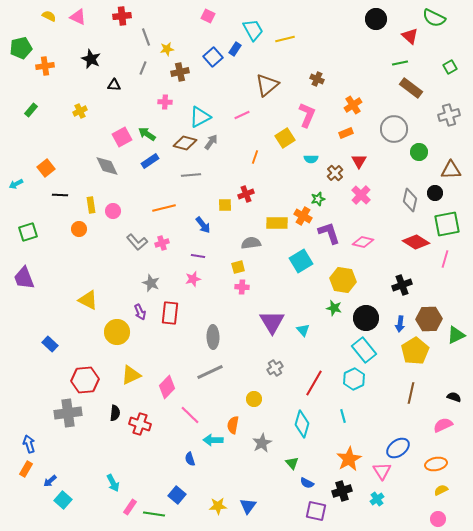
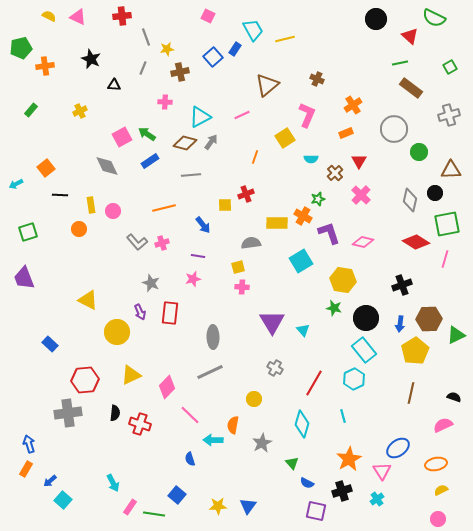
gray cross at (275, 368): rotated 28 degrees counterclockwise
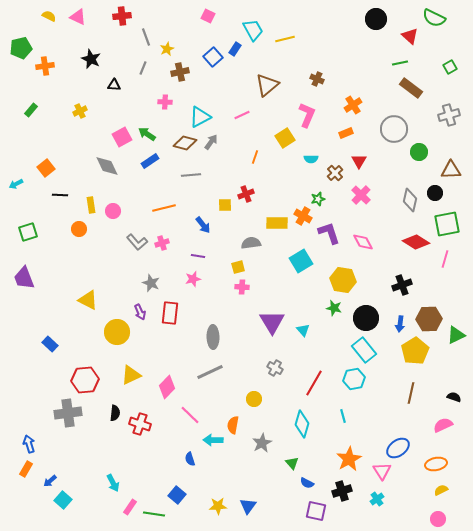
yellow star at (167, 49): rotated 16 degrees counterclockwise
pink diamond at (363, 242): rotated 50 degrees clockwise
cyan hexagon at (354, 379): rotated 15 degrees clockwise
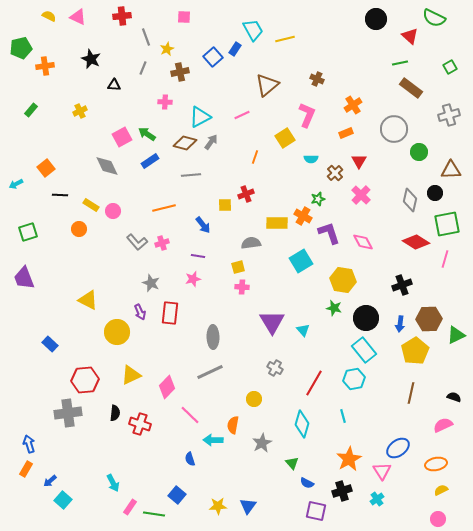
pink square at (208, 16): moved 24 px left, 1 px down; rotated 24 degrees counterclockwise
yellow rectangle at (91, 205): rotated 49 degrees counterclockwise
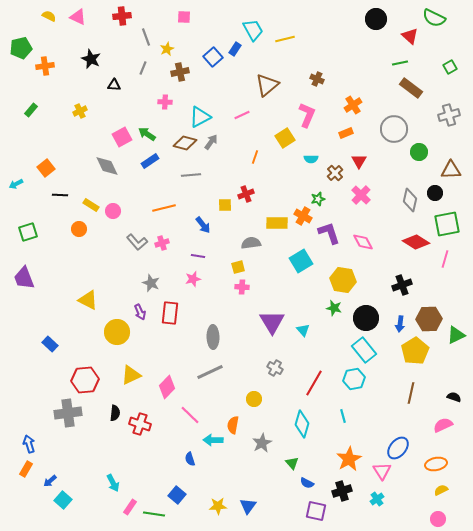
blue ellipse at (398, 448): rotated 15 degrees counterclockwise
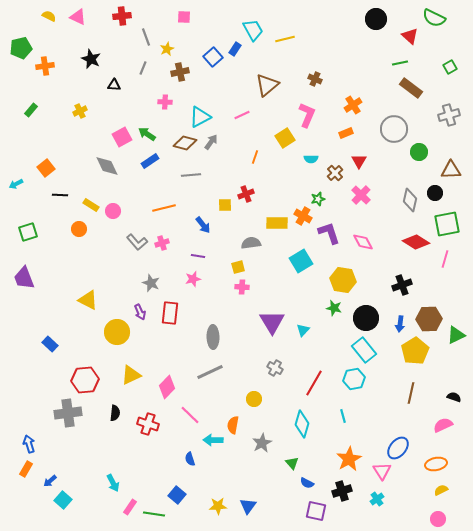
brown cross at (317, 79): moved 2 px left
cyan triangle at (303, 330): rotated 24 degrees clockwise
red cross at (140, 424): moved 8 px right
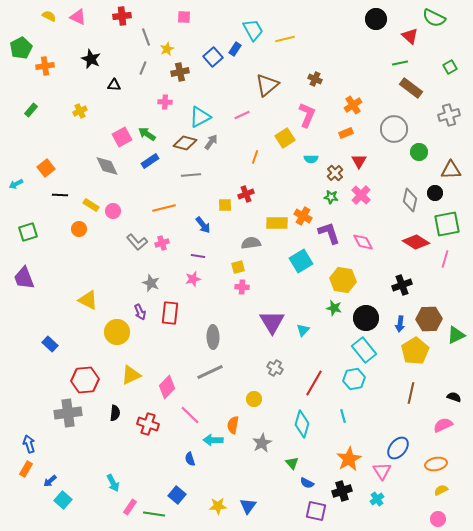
green pentagon at (21, 48): rotated 15 degrees counterclockwise
green star at (318, 199): moved 13 px right, 2 px up; rotated 24 degrees clockwise
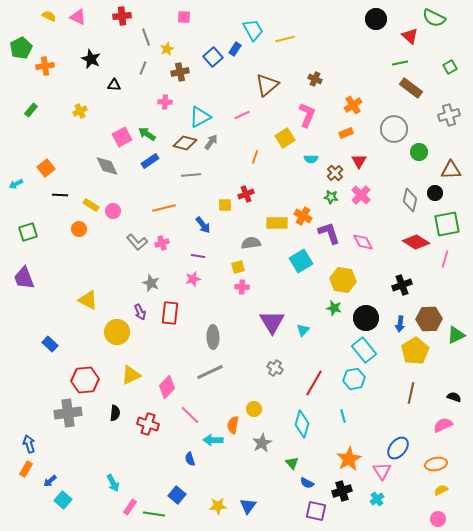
yellow circle at (254, 399): moved 10 px down
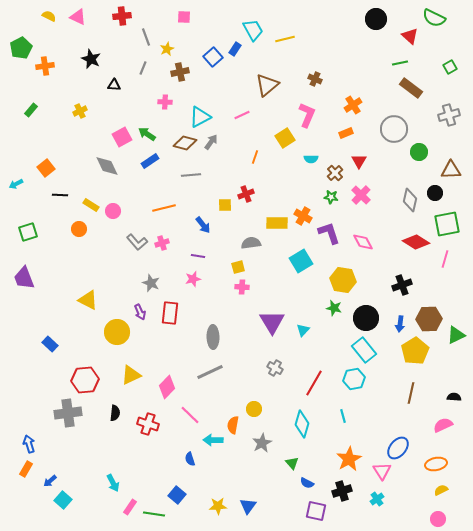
black semicircle at (454, 397): rotated 16 degrees counterclockwise
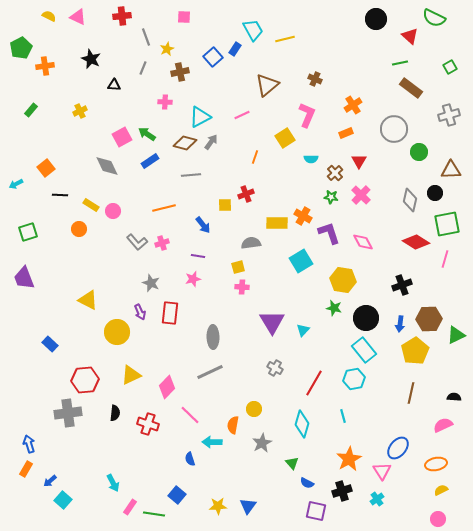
cyan arrow at (213, 440): moved 1 px left, 2 px down
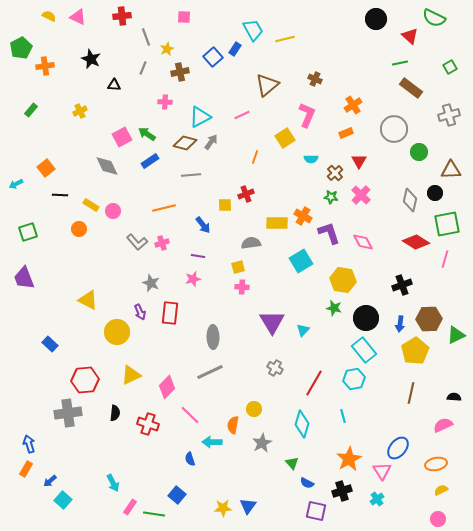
yellow star at (218, 506): moved 5 px right, 2 px down
